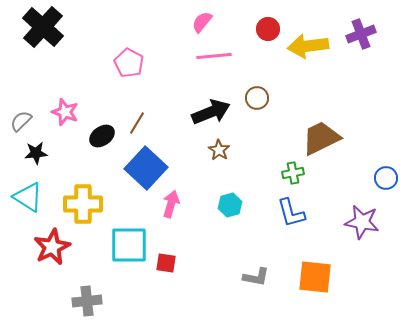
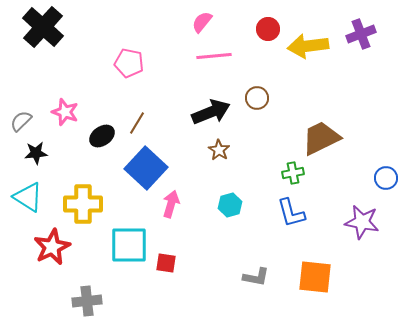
pink pentagon: rotated 16 degrees counterclockwise
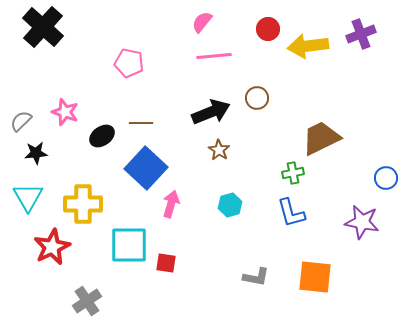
brown line: moved 4 px right; rotated 60 degrees clockwise
cyan triangle: rotated 28 degrees clockwise
gray cross: rotated 28 degrees counterclockwise
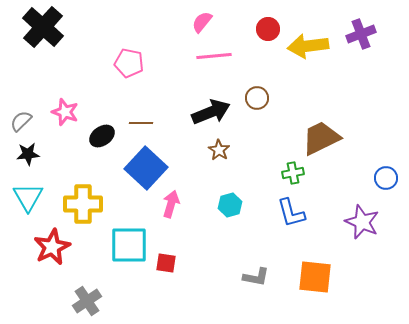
black star: moved 8 px left, 1 px down
purple star: rotated 12 degrees clockwise
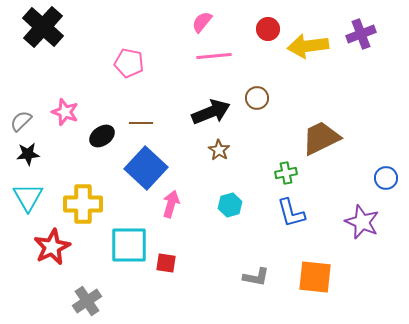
green cross: moved 7 px left
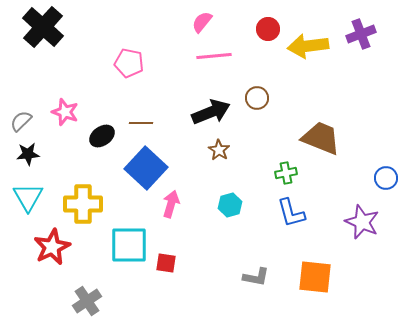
brown trapezoid: rotated 48 degrees clockwise
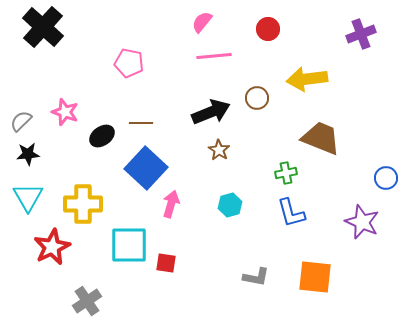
yellow arrow: moved 1 px left, 33 px down
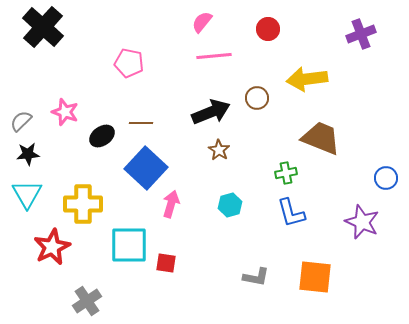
cyan triangle: moved 1 px left, 3 px up
